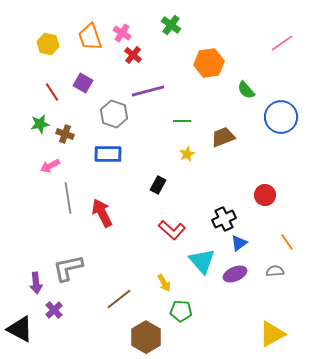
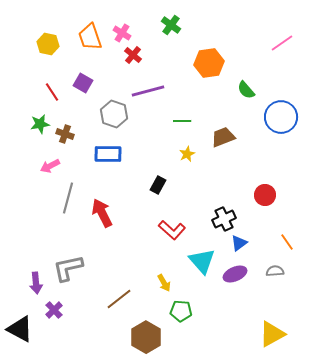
gray line: rotated 24 degrees clockwise
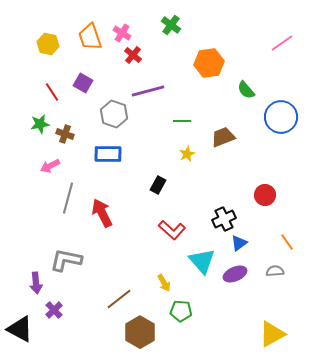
gray L-shape: moved 2 px left, 8 px up; rotated 24 degrees clockwise
brown hexagon: moved 6 px left, 5 px up
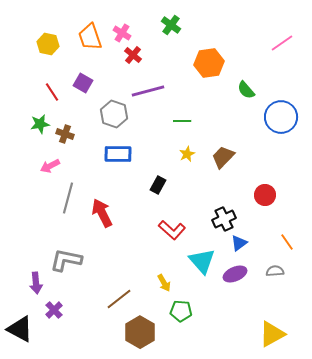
brown trapezoid: moved 20 px down; rotated 25 degrees counterclockwise
blue rectangle: moved 10 px right
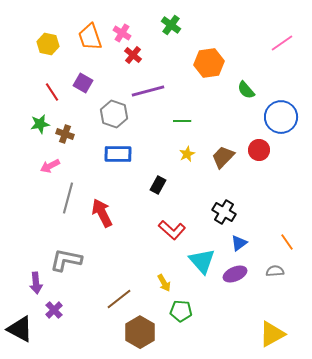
red circle: moved 6 px left, 45 px up
black cross: moved 7 px up; rotated 35 degrees counterclockwise
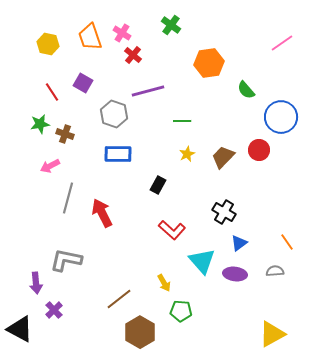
purple ellipse: rotated 30 degrees clockwise
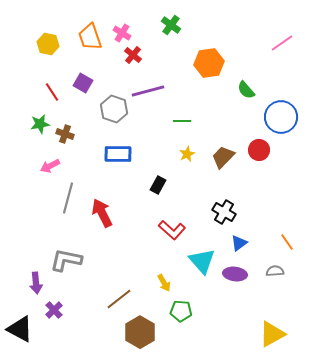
gray hexagon: moved 5 px up
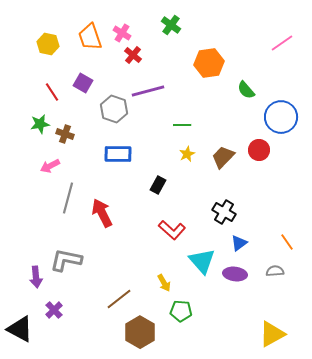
green line: moved 4 px down
purple arrow: moved 6 px up
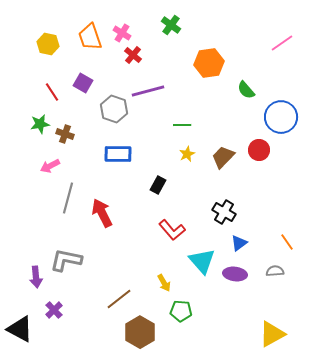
red L-shape: rotated 8 degrees clockwise
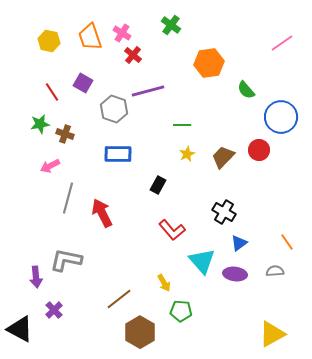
yellow hexagon: moved 1 px right, 3 px up
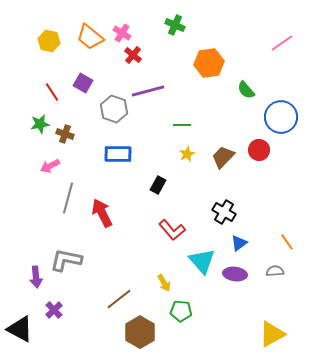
green cross: moved 4 px right; rotated 12 degrees counterclockwise
orange trapezoid: rotated 32 degrees counterclockwise
